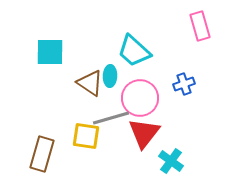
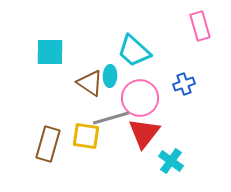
brown rectangle: moved 6 px right, 10 px up
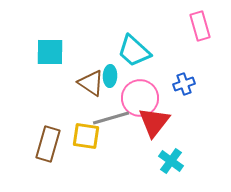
brown triangle: moved 1 px right
red triangle: moved 10 px right, 11 px up
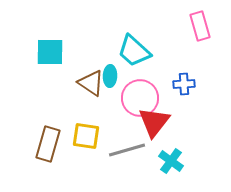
blue cross: rotated 15 degrees clockwise
gray line: moved 16 px right, 32 px down
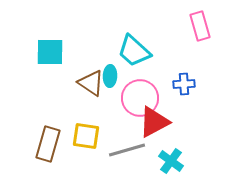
red triangle: rotated 24 degrees clockwise
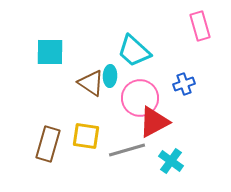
blue cross: rotated 15 degrees counterclockwise
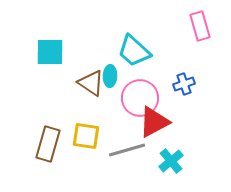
cyan cross: rotated 15 degrees clockwise
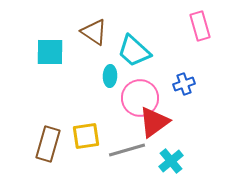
brown triangle: moved 3 px right, 51 px up
red triangle: rotated 8 degrees counterclockwise
yellow square: rotated 16 degrees counterclockwise
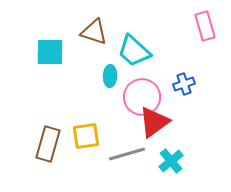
pink rectangle: moved 5 px right
brown triangle: rotated 16 degrees counterclockwise
pink circle: moved 2 px right, 1 px up
gray line: moved 4 px down
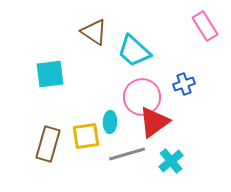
pink rectangle: rotated 16 degrees counterclockwise
brown triangle: rotated 16 degrees clockwise
cyan square: moved 22 px down; rotated 8 degrees counterclockwise
cyan ellipse: moved 46 px down
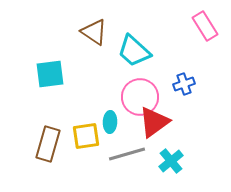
pink circle: moved 2 px left
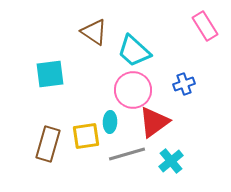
pink circle: moved 7 px left, 7 px up
